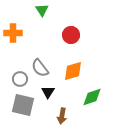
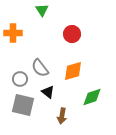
red circle: moved 1 px right, 1 px up
black triangle: rotated 24 degrees counterclockwise
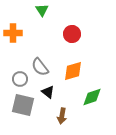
gray semicircle: moved 1 px up
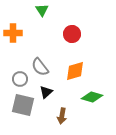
orange diamond: moved 2 px right
black triangle: moved 2 px left; rotated 40 degrees clockwise
green diamond: rotated 35 degrees clockwise
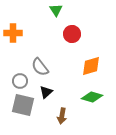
green triangle: moved 14 px right
orange diamond: moved 16 px right, 5 px up
gray circle: moved 2 px down
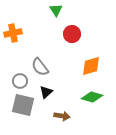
orange cross: rotated 12 degrees counterclockwise
brown arrow: rotated 91 degrees counterclockwise
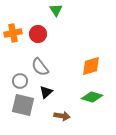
red circle: moved 34 px left
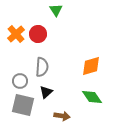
orange cross: moved 3 px right, 1 px down; rotated 30 degrees counterclockwise
gray semicircle: moved 2 px right; rotated 138 degrees counterclockwise
green diamond: rotated 40 degrees clockwise
